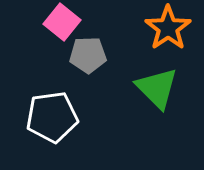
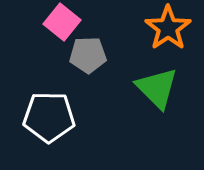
white pentagon: moved 3 px left; rotated 9 degrees clockwise
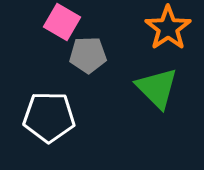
pink square: rotated 9 degrees counterclockwise
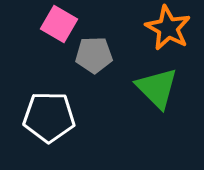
pink square: moved 3 px left, 2 px down
orange star: rotated 9 degrees counterclockwise
gray pentagon: moved 6 px right
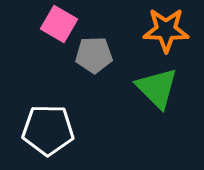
orange star: moved 2 px left, 2 px down; rotated 27 degrees counterclockwise
white pentagon: moved 1 px left, 13 px down
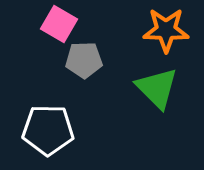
gray pentagon: moved 10 px left, 5 px down
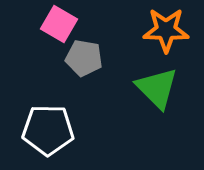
gray pentagon: moved 2 px up; rotated 12 degrees clockwise
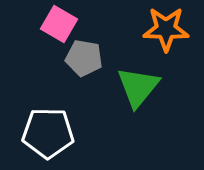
orange star: moved 1 px up
green triangle: moved 19 px left, 1 px up; rotated 24 degrees clockwise
white pentagon: moved 3 px down
